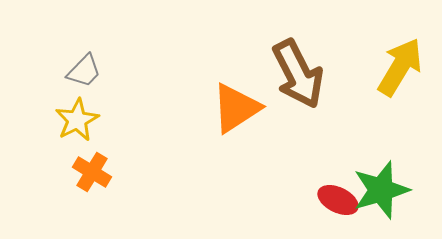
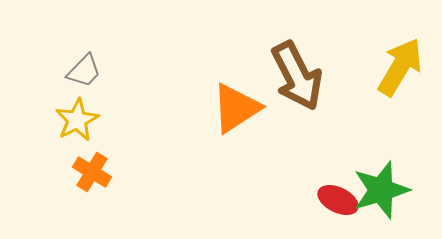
brown arrow: moved 1 px left, 2 px down
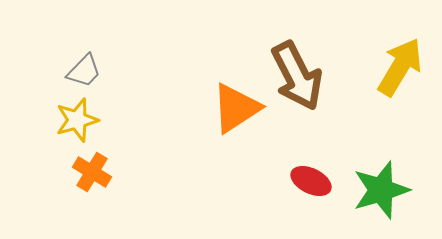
yellow star: rotated 12 degrees clockwise
red ellipse: moved 27 px left, 19 px up
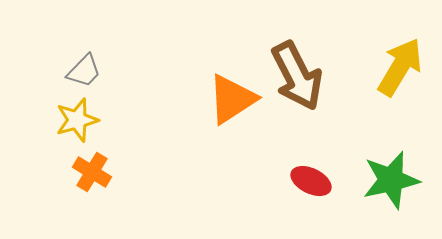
orange triangle: moved 4 px left, 9 px up
green star: moved 10 px right, 10 px up; rotated 4 degrees clockwise
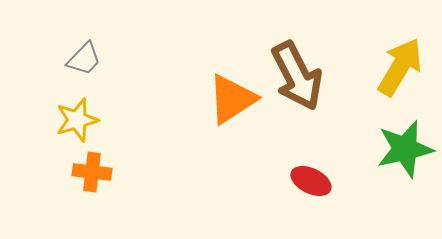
gray trapezoid: moved 12 px up
orange cross: rotated 24 degrees counterclockwise
green star: moved 14 px right, 31 px up
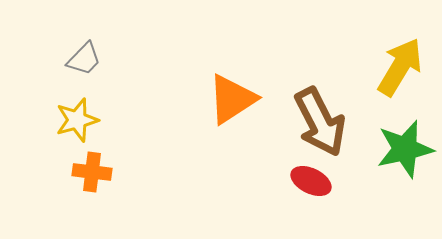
brown arrow: moved 23 px right, 46 px down
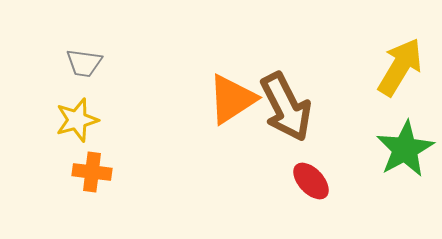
gray trapezoid: moved 4 px down; rotated 54 degrees clockwise
brown arrow: moved 34 px left, 15 px up
green star: rotated 16 degrees counterclockwise
red ellipse: rotated 21 degrees clockwise
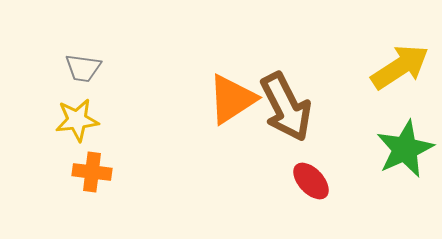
gray trapezoid: moved 1 px left, 5 px down
yellow arrow: rotated 26 degrees clockwise
yellow star: rotated 9 degrees clockwise
green star: rotated 4 degrees clockwise
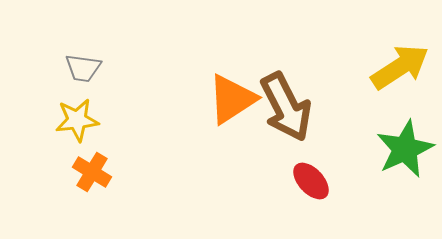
orange cross: rotated 24 degrees clockwise
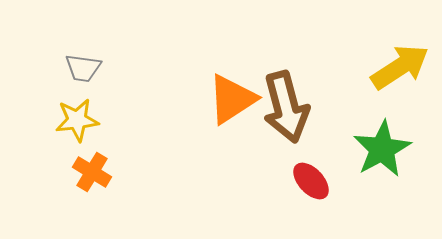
brown arrow: rotated 12 degrees clockwise
green star: moved 23 px left; rotated 4 degrees counterclockwise
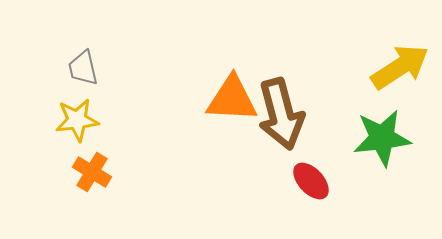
gray trapezoid: rotated 69 degrees clockwise
orange triangle: rotated 36 degrees clockwise
brown arrow: moved 5 px left, 7 px down
green star: moved 11 px up; rotated 22 degrees clockwise
